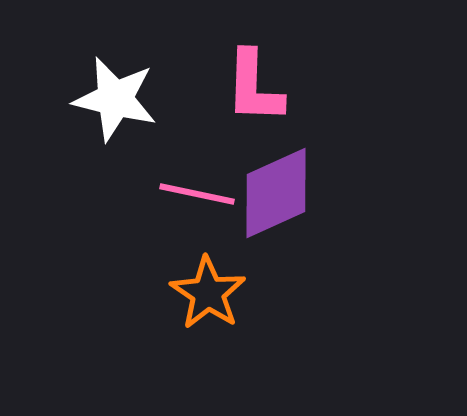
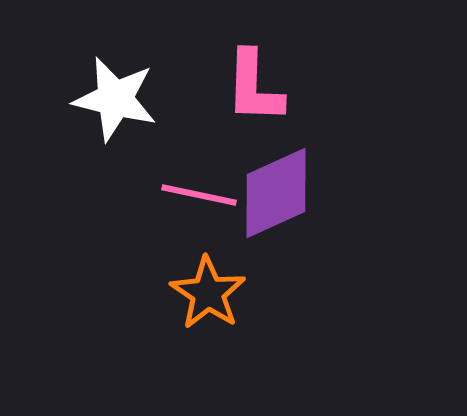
pink line: moved 2 px right, 1 px down
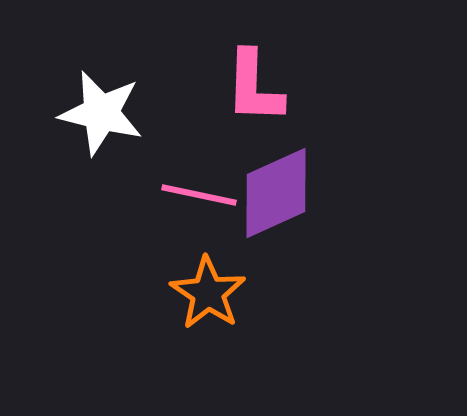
white star: moved 14 px left, 14 px down
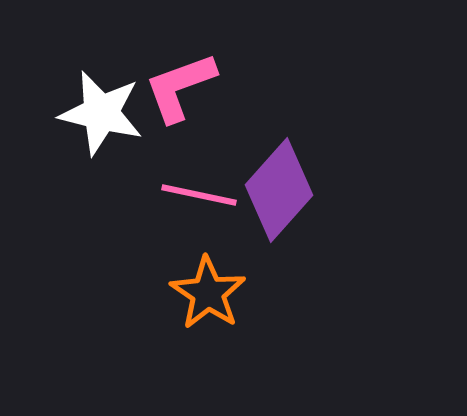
pink L-shape: moved 74 px left; rotated 68 degrees clockwise
purple diamond: moved 3 px right, 3 px up; rotated 24 degrees counterclockwise
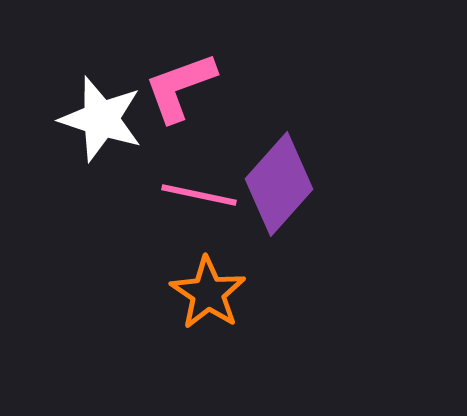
white star: moved 6 px down; rotated 4 degrees clockwise
purple diamond: moved 6 px up
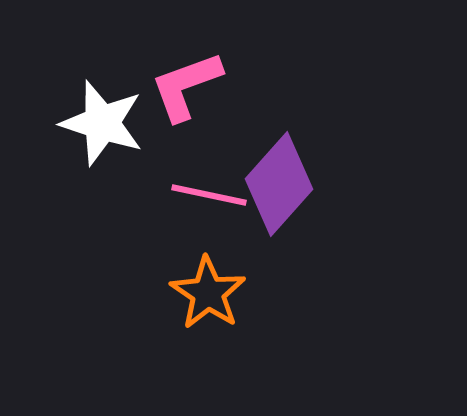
pink L-shape: moved 6 px right, 1 px up
white star: moved 1 px right, 4 px down
pink line: moved 10 px right
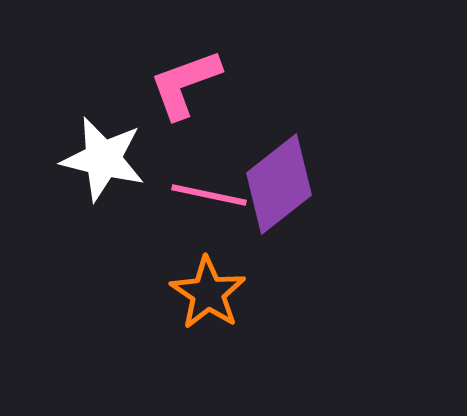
pink L-shape: moved 1 px left, 2 px up
white star: moved 1 px right, 36 px down; rotated 4 degrees counterclockwise
purple diamond: rotated 10 degrees clockwise
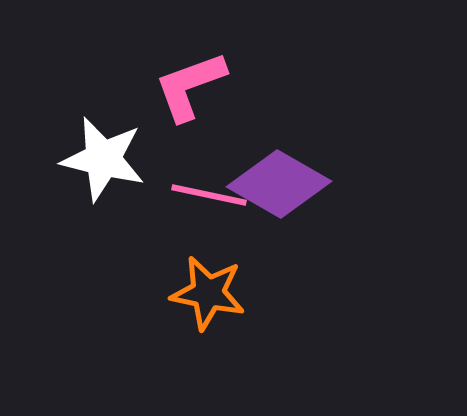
pink L-shape: moved 5 px right, 2 px down
purple diamond: rotated 68 degrees clockwise
orange star: rotated 22 degrees counterclockwise
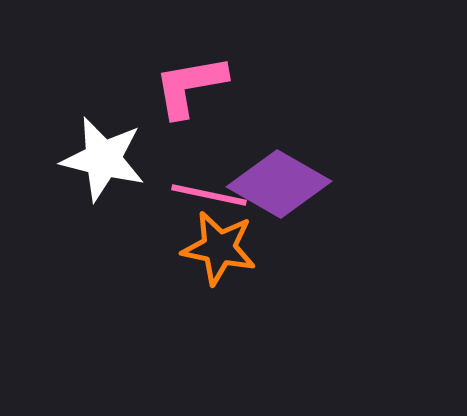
pink L-shape: rotated 10 degrees clockwise
orange star: moved 11 px right, 45 px up
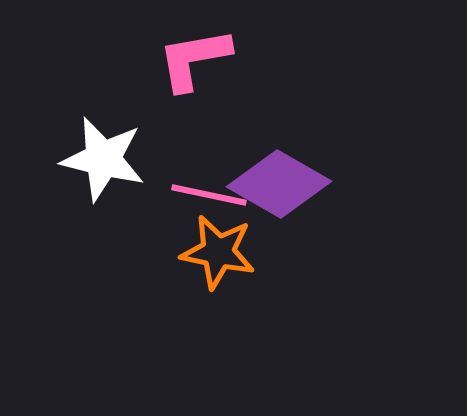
pink L-shape: moved 4 px right, 27 px up
orange star: moved 1 px left, 4 px down
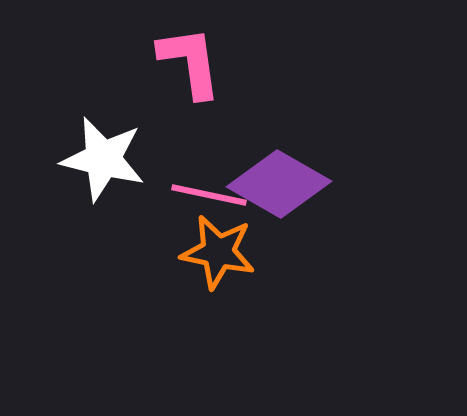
pink L-shape: moved 4 px left, 3 px down; rotated 92 degrees clockwise
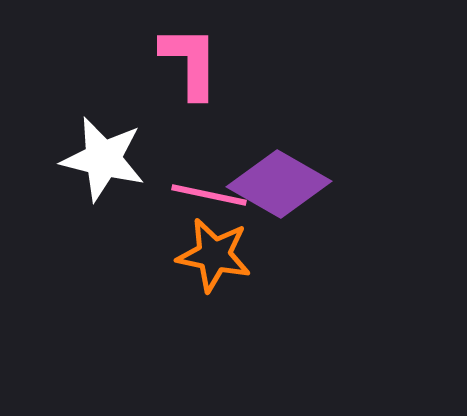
pink L-shape: rotated 8 degrees clockwise
orange star: moved 4 px left, 3 px down
